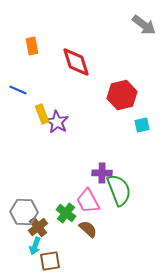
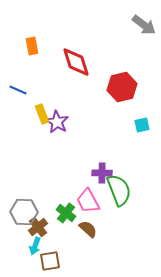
red hexagon: moved 8 px up
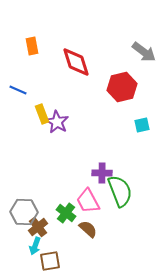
gray arrow: moved 27 px down
green semicircle: moved 1 px right, 1 px down
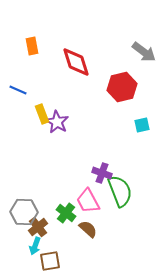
purple cross: rotated 18 degrees clockwise
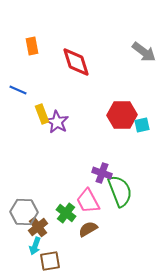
red hexagon: moved 28 px down; rotated 12 degrees clockwise
brown semicircle: rotated 72 degrees counterclockwise
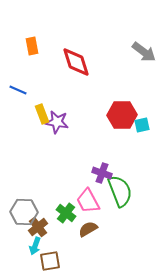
purple star: rotated 20 degrees counterclockwise
